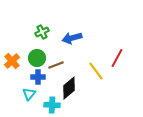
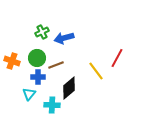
blue arrow: moved 8 px left
orange cross: rotated 28 degrees counterclockwise
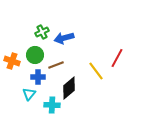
green circle: moved 2 px left, 3 px up
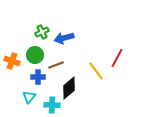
cyan triangle: moved 3 px down
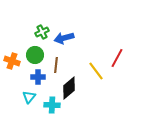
brown line: rotated 63 degrees counterclockwise
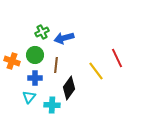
red line: rotated 54 degrees counterclockwise
blue cross: moved 3 px left, 1 px down
black diamond: rotated 15 degrees counterclockwise
